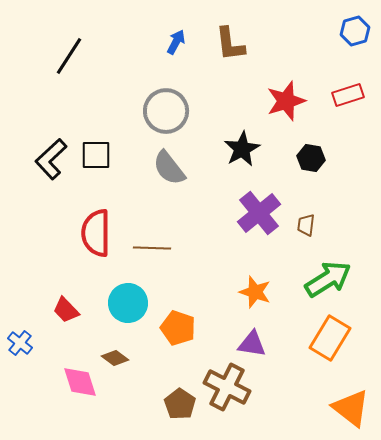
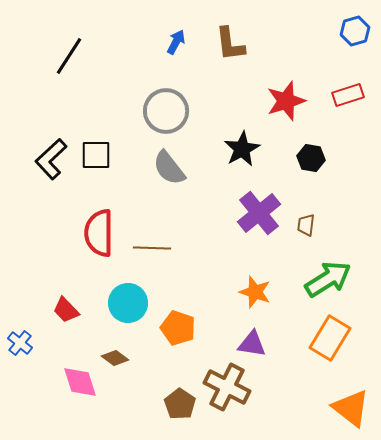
red semicircle: moved 3 px right
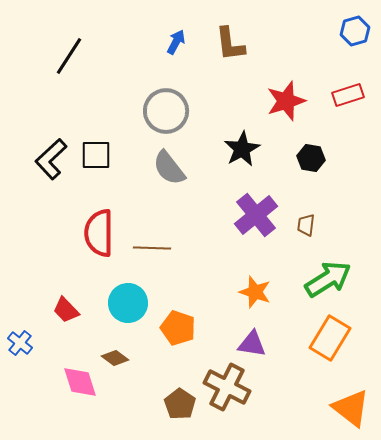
purple cross: moved 3 px left, 2 px down
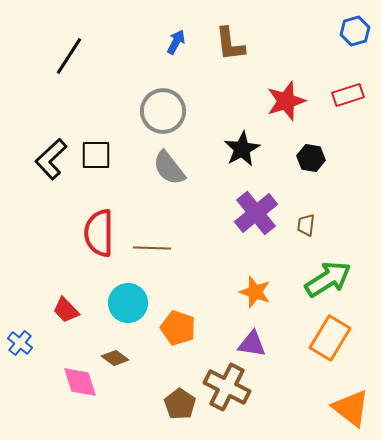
gray circle: moved 3 px left
purple cross: moved 2 px up
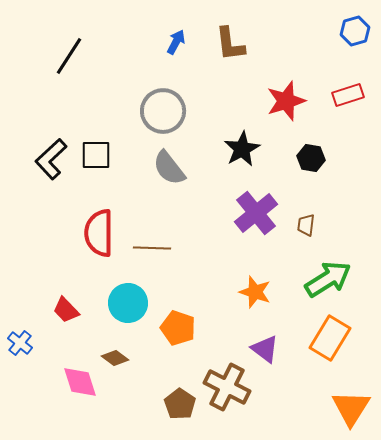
purple triangle: moved 13 px right, 5 px down; rotated 28 degrees clockwise
orange triangle: rotated 24 degrees clockwise
